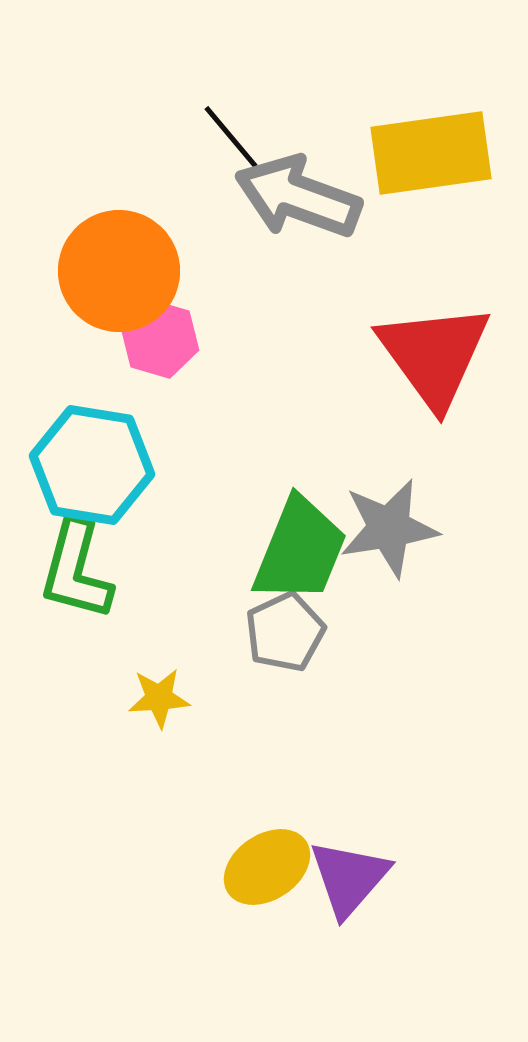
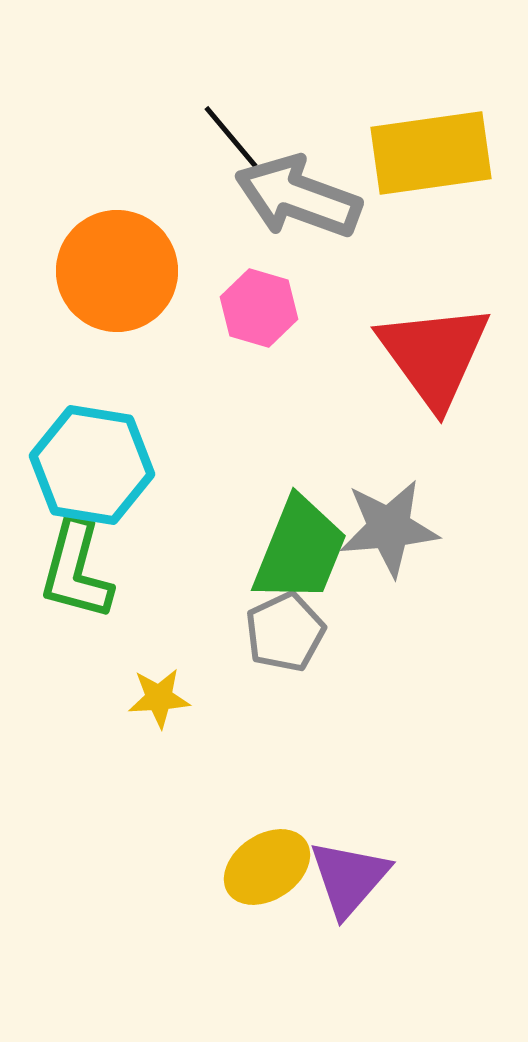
orange circle: moved 2 px left
pink hexagon: moved 99 px right, 31 px up
gray star: rotated 4 degrees clockwise
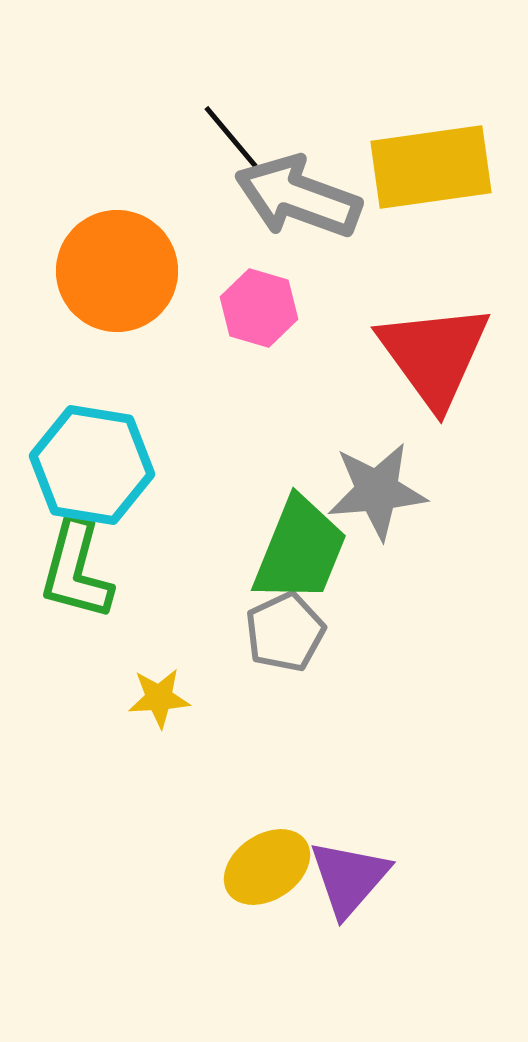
yellow rectangle: moved 14 px down
gray star: moved 12 px left, 37 px up
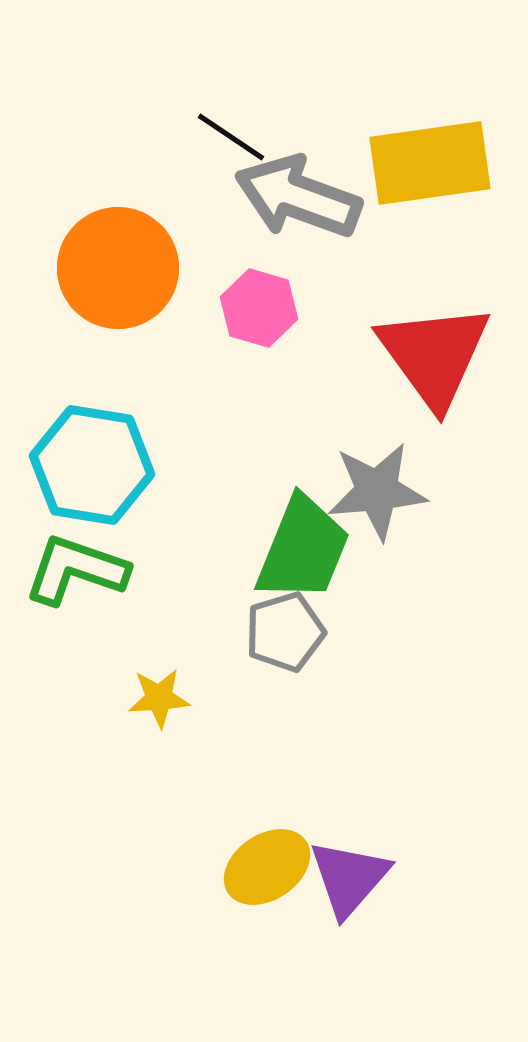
black line: rotated 16 degrees counterclockwise
yellow rectangle: moved 1 px left, 4 px up
orange circle: moved 1 px right, 3 px up
green trapezoid: moved 3 px right, 1 px up
green L-shape: rotated 94 degrees clockwise
gray pentagon: rotated 8 degrees clockwise
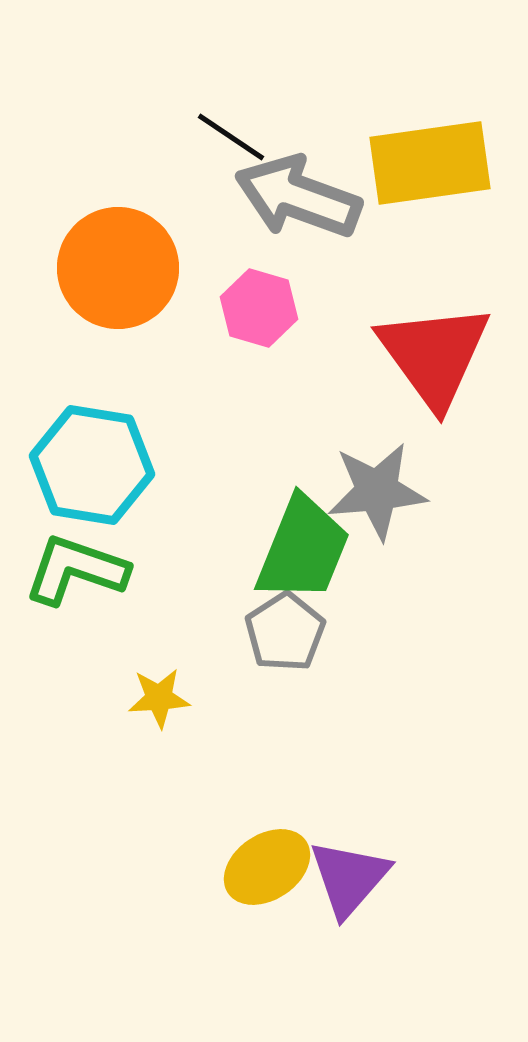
gray pentagon: rotated 16 degrees counterclockwise
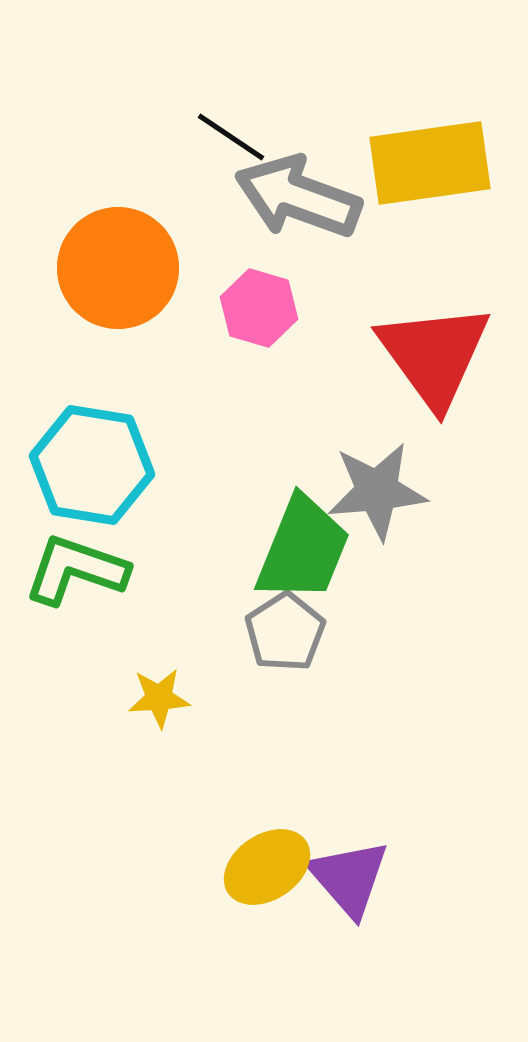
purple triangle: rotated 22 degrees counterclockwise
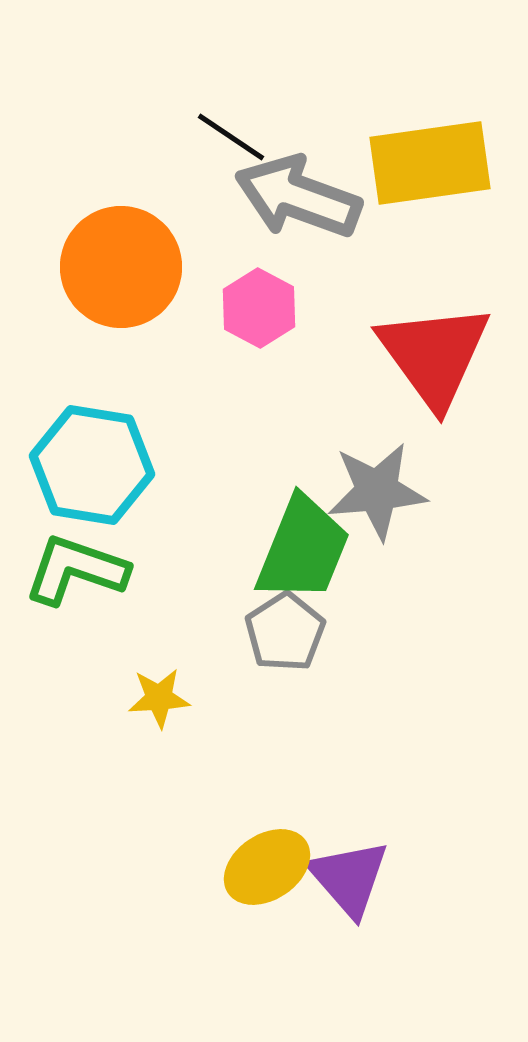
orange circle: moved 3 px right, 1 px up
pink hexagon: rotated 12 degrees clockwise
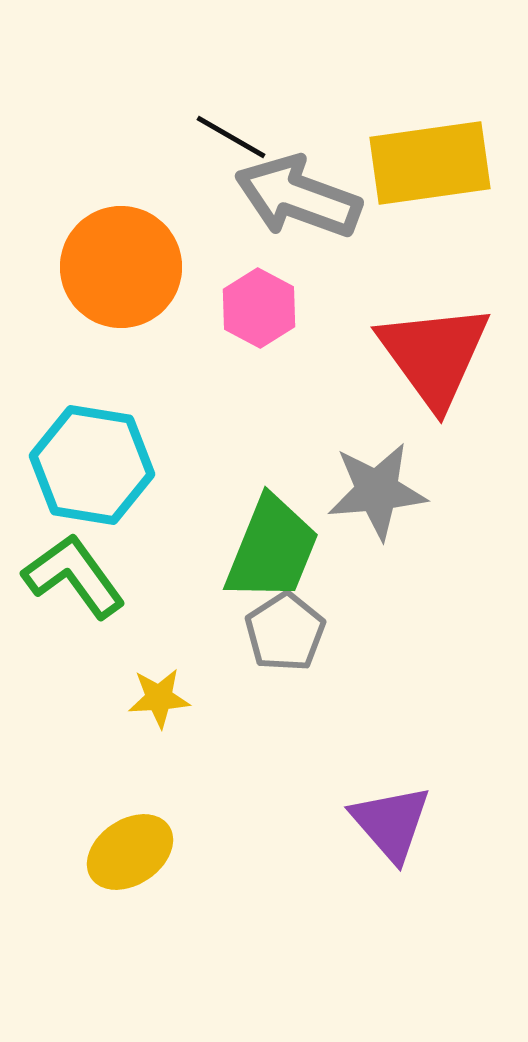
black line: rotated 4 degrees counterclockwise
green trapezoid: moved 31 px left
green L-shape: moved 2 px left, 6 px down; rotated 35 degrees clockwise
yellow ellipse: moved 137 px left, 15 px up
purple triangle: moved 42 px right, 55 px up
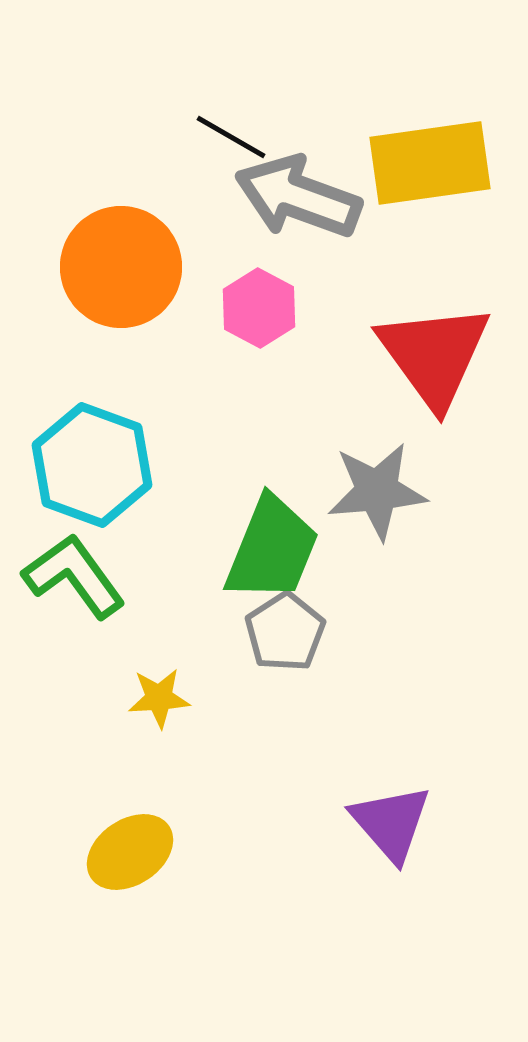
cyan hexagon: rotated 11 degrees clockwise
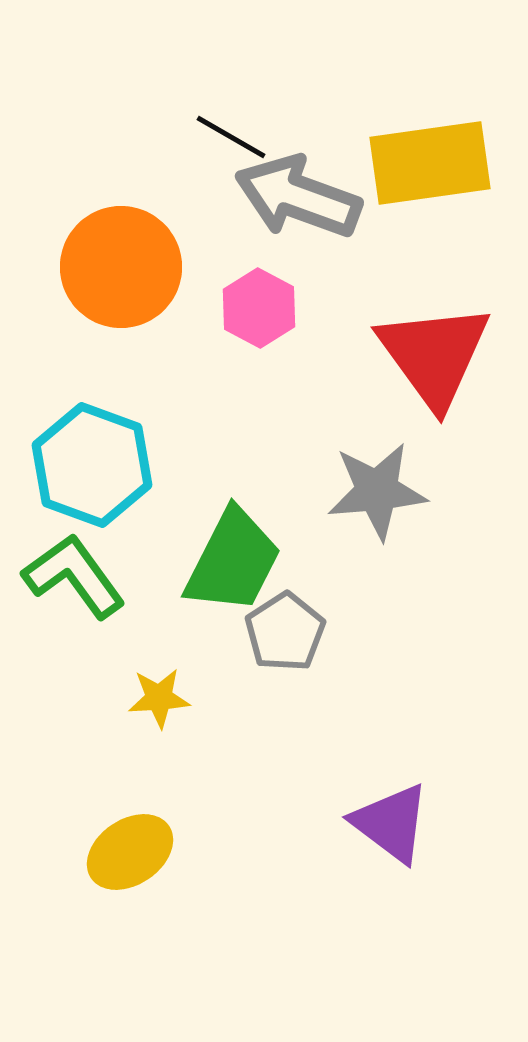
green trapezoid: moved 39 px left, 12 px down; rotated 5 degrees clockwise
purple triangle: rotated 12 degrees counterclockwise
